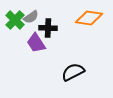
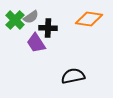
orange diamond: moved 1 px down
black semicircle: moved 4 px down; rotated 15 degrees clockwise
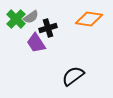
green cross: moved 1 px right, 1 px up
black cross: rotated 18 degrees counterclockwise
black semicircle: rotated 25 degrees counterclockwise
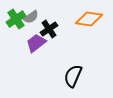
green cross: rotated 12 degrees clockwise
black cross: moved 1 px right, 1 px down; rotated 18 degrees counterclockwise
purple trapezoid: rotated 85 degrees clockwise
black semicircle: rotated 30 degrees counterclockwise
